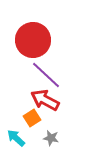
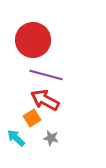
purple line: rotated 28 degrees counterclockwise
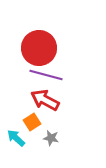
red circle: moved 6 px right, 8 px down
orange square: moved 4 px down
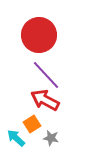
red circle: moved 13 px up
purple line: rotated 32 degrees clockwise
orange square: moved 2 px down
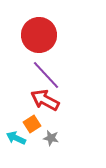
cyan arrow: rotated 18 degrees counterclockwise
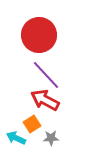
gray star: rotated 14 degrees counterclockwise
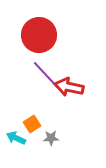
red arrow: moved 24 px right, 13 px up; rotated 16 degrees counterclockwise
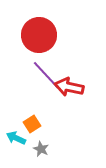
gray star: moved 10 px left, 11 px down; rotated 28 degrees clockwise
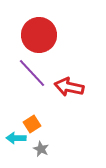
purple line: moved 14 px left, 2 px up
cyan arrow: rotated 24 degrees counterclockwise
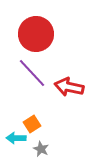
red circle: moved 3 px left, 1 px up
